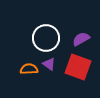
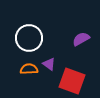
white circle: moved 17 px left
red square: moved 6 px left, 14 px down
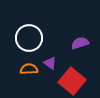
purple semicircle: moved 1 px left, 4 px down; rotated 12 degrees clockwise
purple triangle: moved 1 px right, 1 px up
red square: rotated 20 degrees clockwise
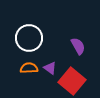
purple semicircle: moved 2 px left, 3 px down; rotated 78 degrees clockwise
purple triangle: moved 5 px down
orange semicircle: moved 1 px up
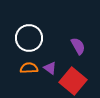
red square: moved 1 px right
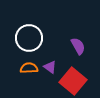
purple triangle: moved 1 px up
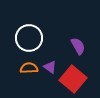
red square: moved 2 px up
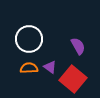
white circle: moved 1 px down
